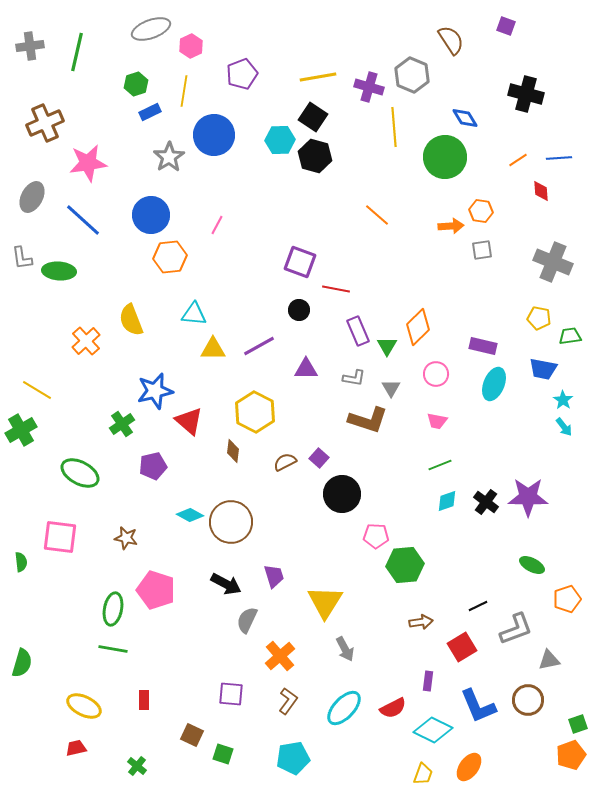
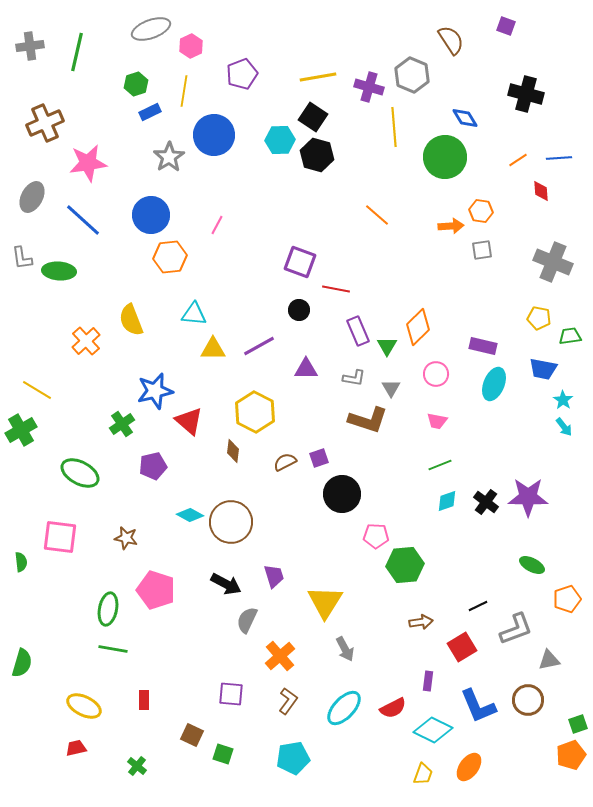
black hexagon at (315, 156): moved 2 px right, 1 px up
purple square at (319, 458): rotated 30 degrees clockwise
green ellipse at (113, 609): moved 5 px left
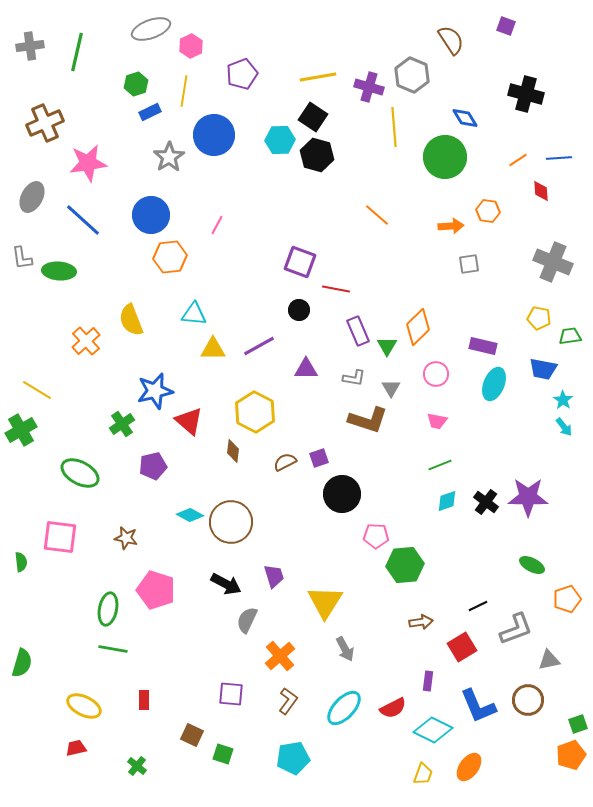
orange hexagon at (481, 211): moved 7 px right
gray square at (482, 250): moved 13 px left, 14 px down
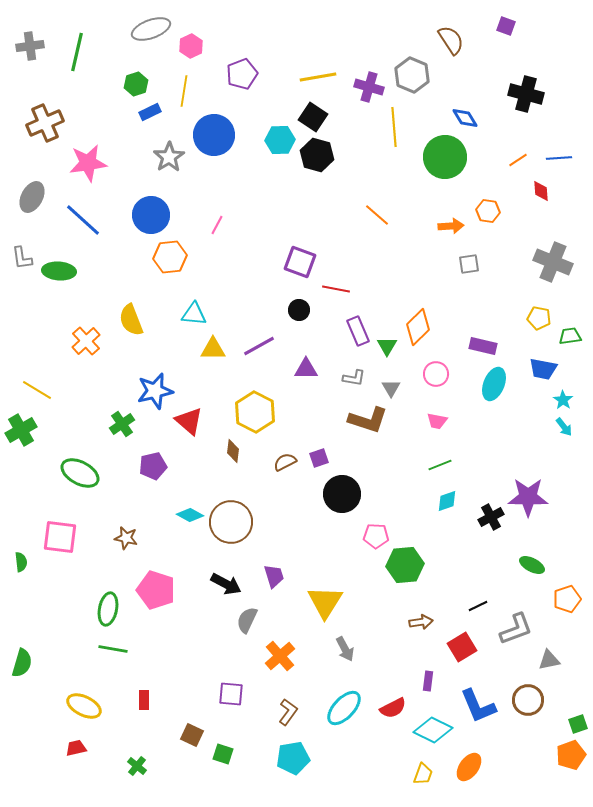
black cross at (486, 502): moved 5 px right, 15 px down; rotated 25 degrees clockwise
brown L-shape at (288, 701): moved 11 px down
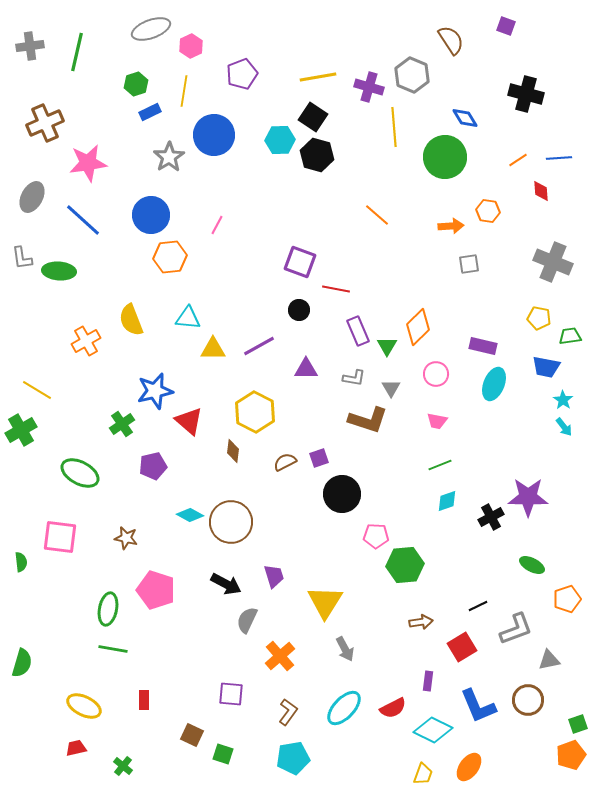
cyan triangle at (194, 314): moved 6 px left, 4 px down
orange cross at (86, 341): rotated 12 degrees clockwise
blue trapezoid at (543, 369): moved 3 px right, 2 px up
green cross at (137, 766): moved 14 px left
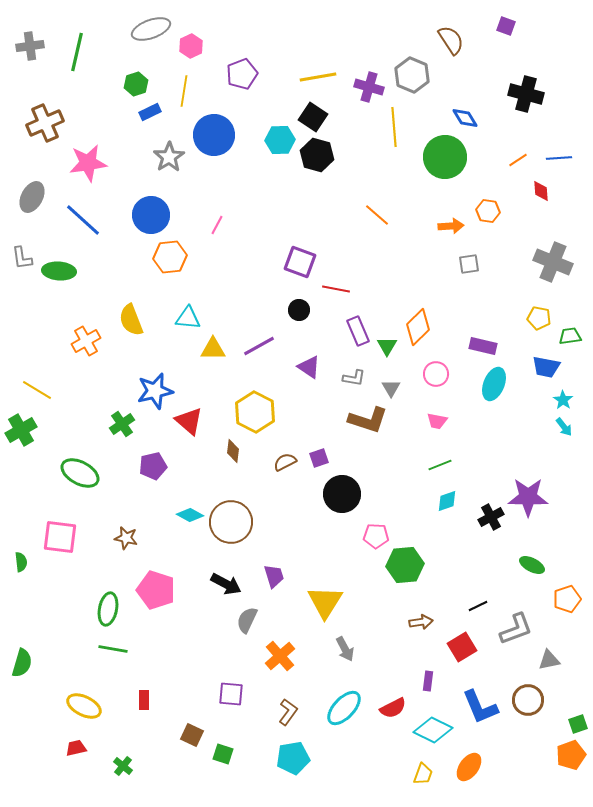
purple triangle at (306, 369): moved 3 px right, 2 px up; rotated 35 degrees clockwise
blue L-shape at (478, 706): moved 2 px right, 1 px down
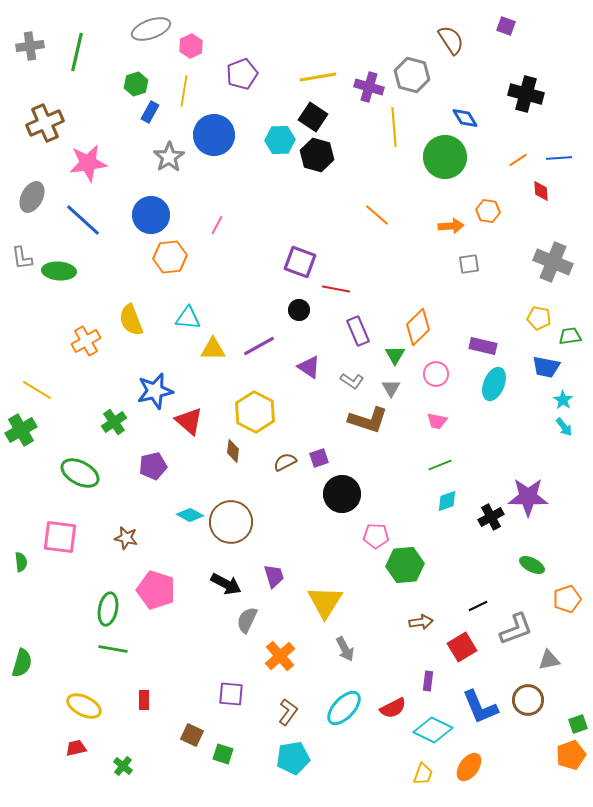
gray hexagon at (412, 75): rotated 8 degrees counterclockwise
blue rectangle at (150, 112): rotated 35 degrees counterclockwise
green triangle at (387, 346): moved 8 px right, 9 px down
gray L-shape at (354, 378): moved 2 px left, 3 px down; rotated 25 degrees clockwise
green cross at (122, 424): moved 8 px left, 2 px up
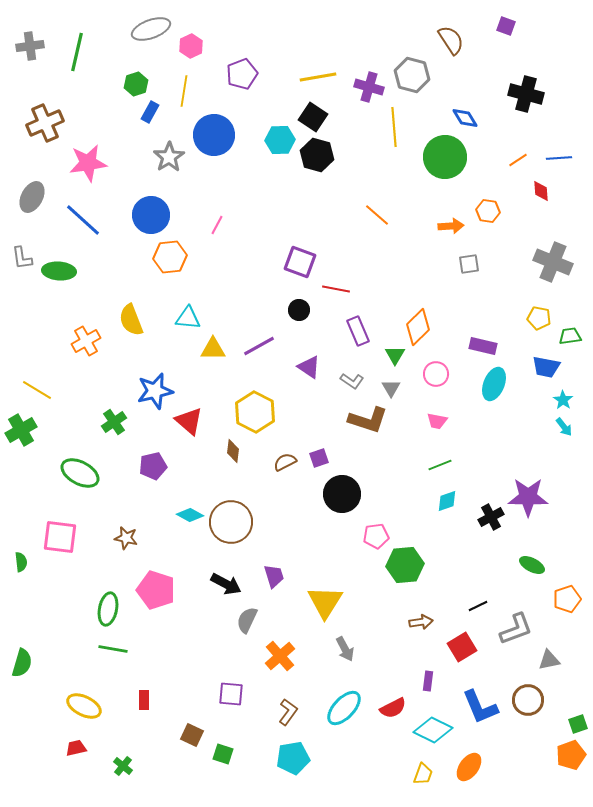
pink pentagon at (376, 536): rotated 10 degrees counterclockwise
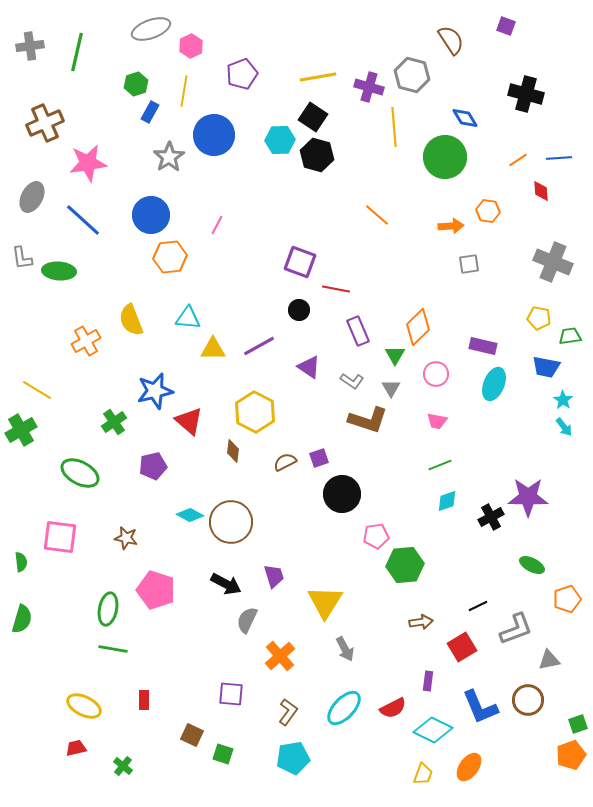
green semicircle at (22, 663): moved 44 px up
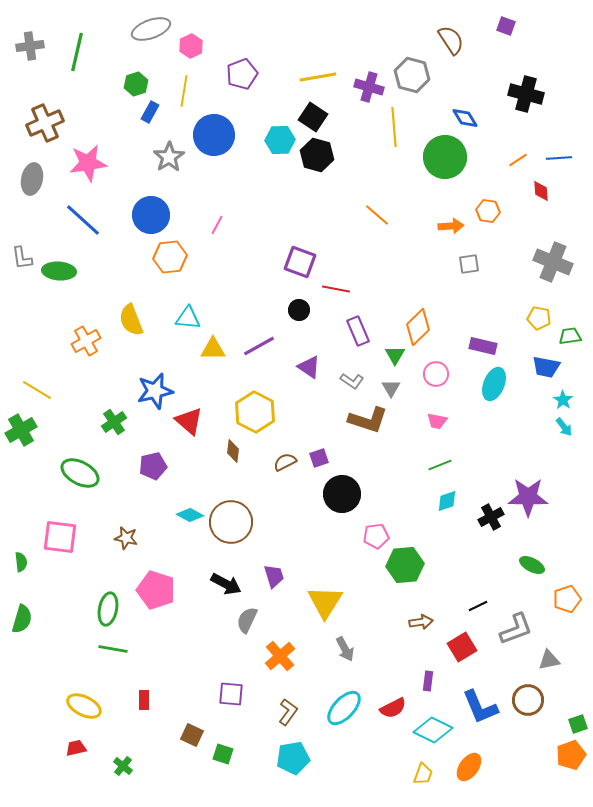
gray ellipse at (32, 197): moved 18 px up; rotated 16 degrees counterclockwise
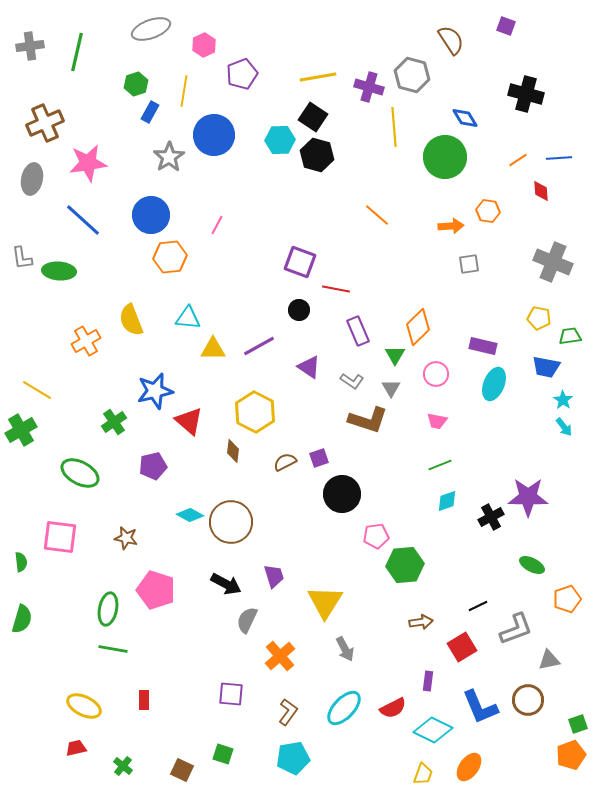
pink hexagon at (191, 46): moved 13 px right, 1 px up
brown square at (192, 735): moved 10 px left, 35 px down
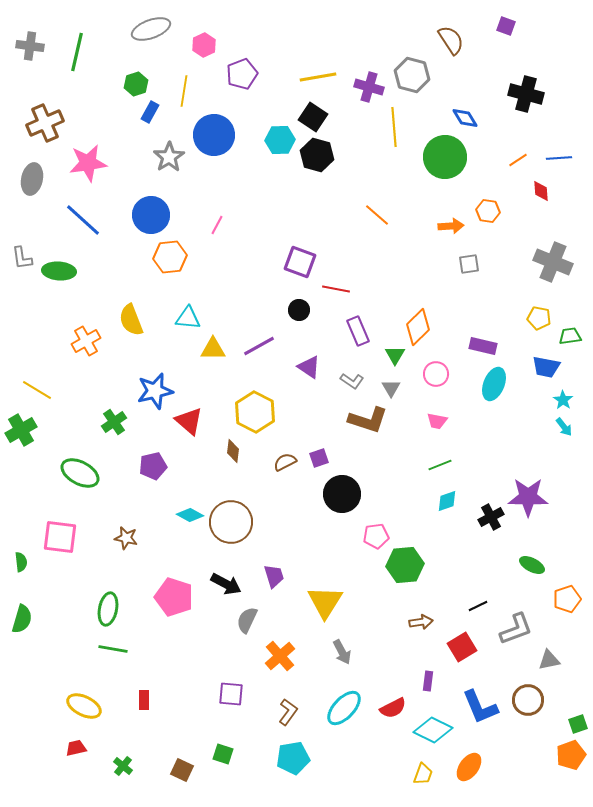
gray cross at (30, 46): rotated 16 degrees clockwise
pink pentagon at (156, 590): moved 18 px right, 7 px down
gray arrow at (345, 649): moved 3 px left, 3 px down
